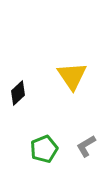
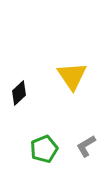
black diamond: moved 1 px right
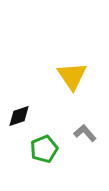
black diamond: moved 23 px down; rotated 25 degrees clockwise
gray L-shape: moved 1 px left, 13 px up; rotated 80 degrees clockwise
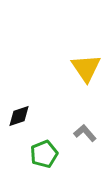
yellow triangle: moved 14 px right, 8 px up
green pentagon: moved 5 px down
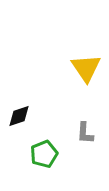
gray L-shape: rotated 135 degrees counterclockwise
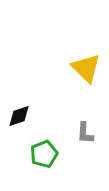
yellow triangle: rotated 12 degrees counterclockwise
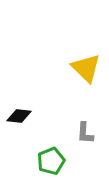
black diamond: rotated 25 degrees clockwise
green pentagon: moved 7 px right, 7 px down
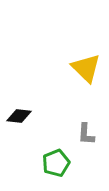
gray L-shape: moved 1 px right, 1 px down
green pentagon: moved 5 px right, 2 px down
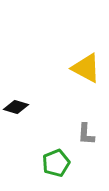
yellow triangle: rotated 16 degrees counterclockwise
black diamond: moved 3 px left, 9 px up; rotated 10 degrees clockwise
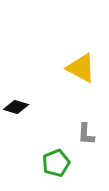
yellow triangle: moved 5 px left
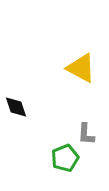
black diamond: rotated 55 degrees clockwise
green pentagon: moved 9 px right, 5 px up
